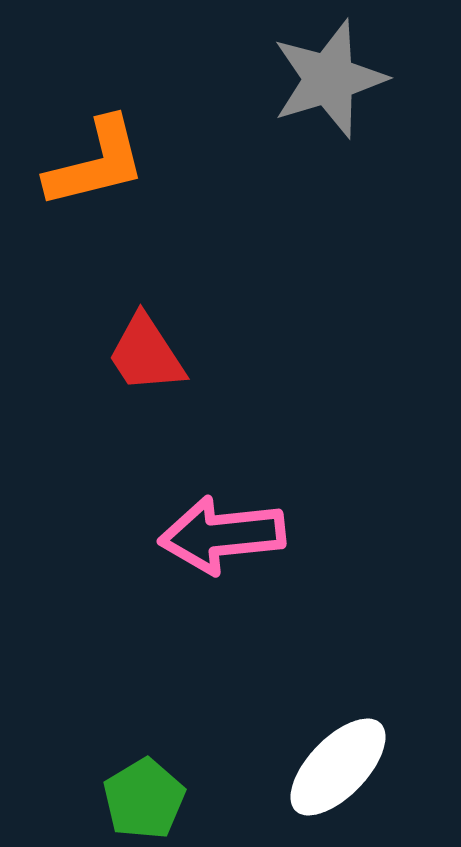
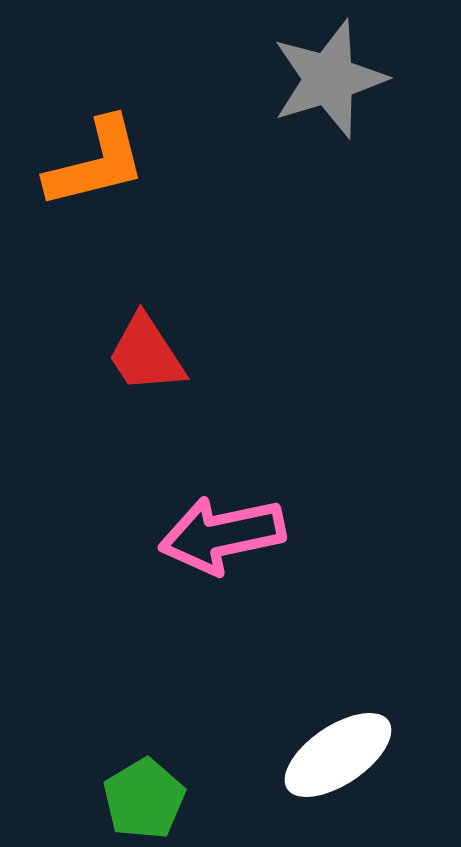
pink arrow: rotated 6 degrees counterclockwise
white ellipse: moved 12 px up; rotated 12 degrees clockwise
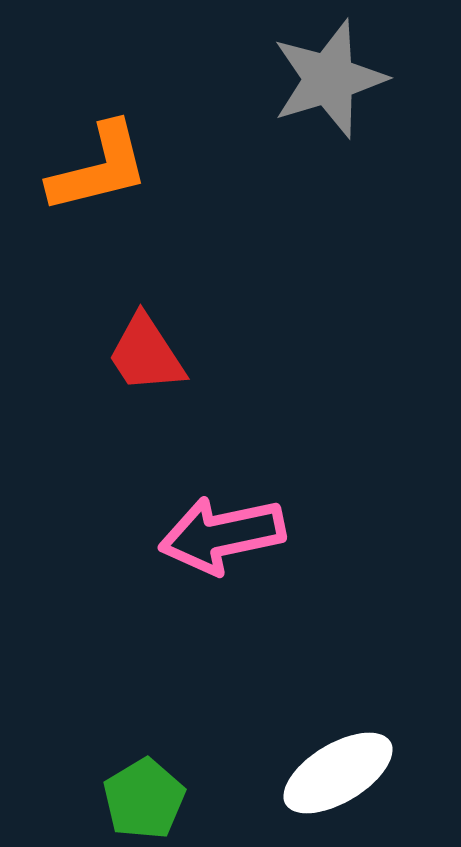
orange L-shape: moved 3 px right, 5 px down
white ellipse: moved 18 px down; rotated 3 degrees clockwise
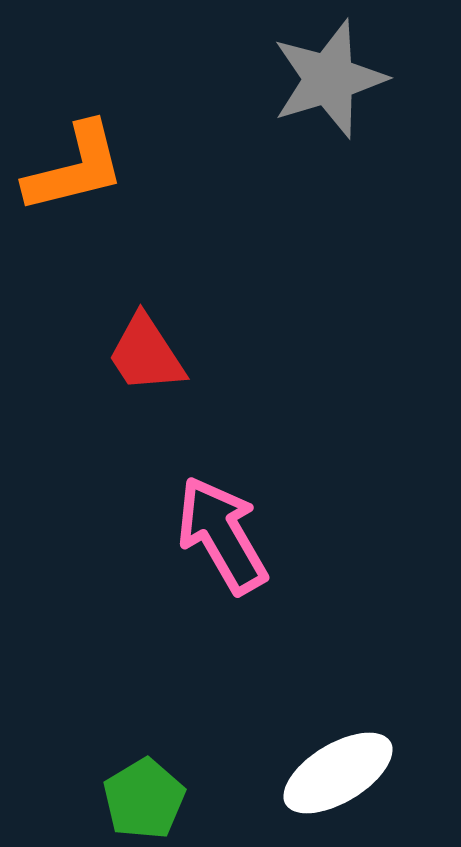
orange L-shape: moved 24 px left
pink arrow: rotated 72 degrees clockwise
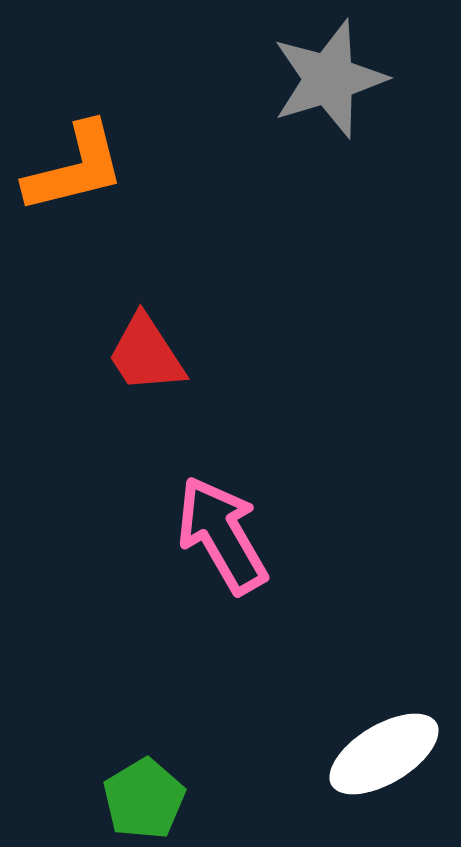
white ellipse: moved 46 px right, 19 px up
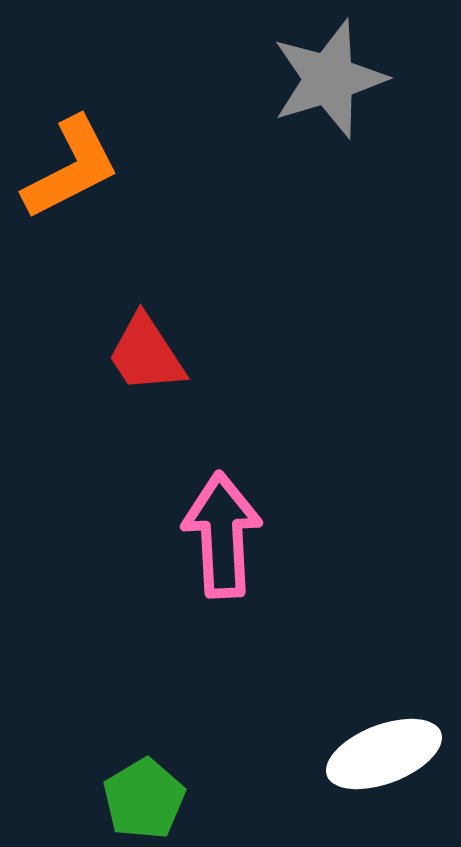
orange L-shape: moved 4 px left; rotated 13 degrees counterclockwise
pink arrow: rotated 27 degrees clockwise
white ellipse: rotated 10 degrees clockwise
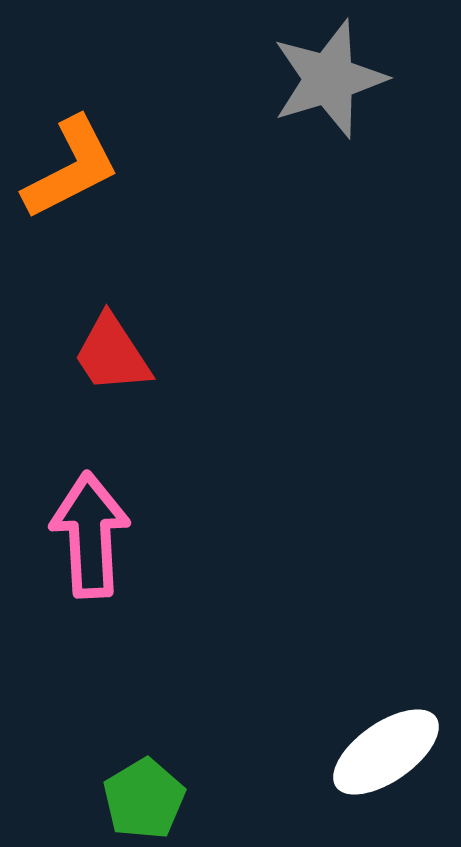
red trapezoid: moved 34 px left
pink arrow: moved 132 px left
white ellipse: moved 2 px right, 2 px up; rotated 14 degrees counterclockwise
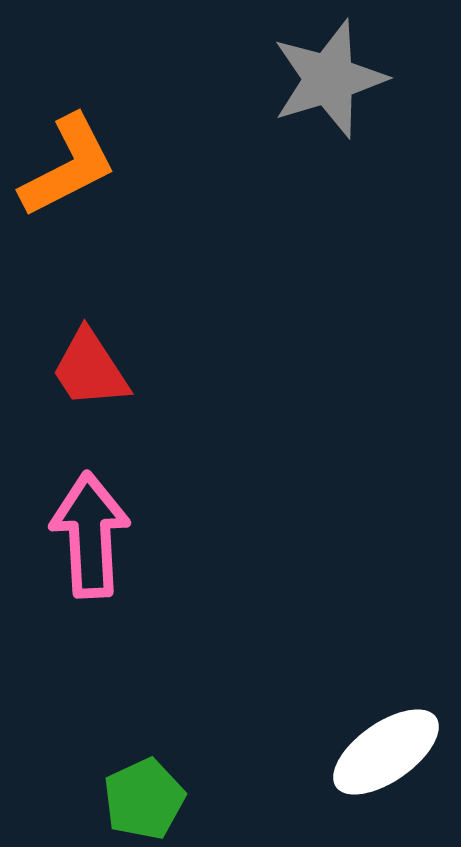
orange L-shape: moved 3 px left, 2 px up
red trapezoid: moved 22 px left, 15 px down
green pentagon: rotated 6 degrees clockwise
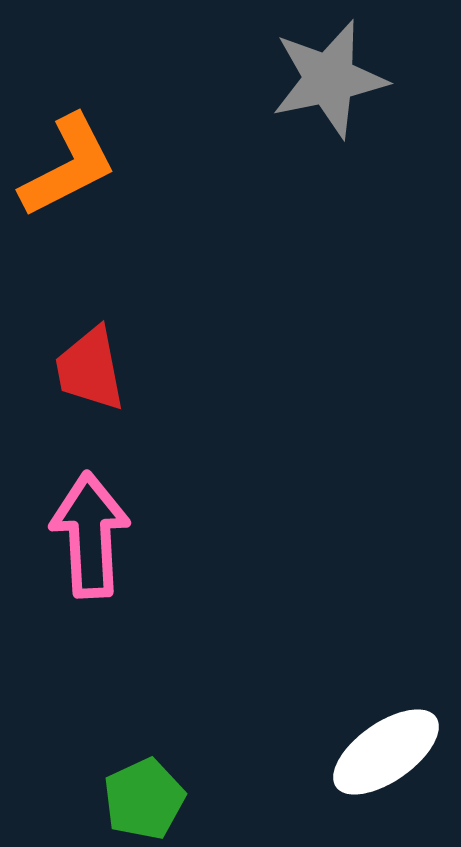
gray star: rotated 5 degrees clockwise
red trapezoid: rotated 22 degrees clockwise
